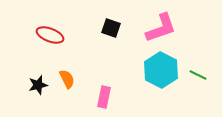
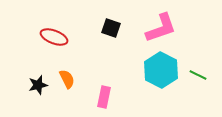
red ellipse: moved 4 px right, 2 px down
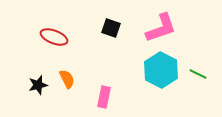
green line: moved 1 px up
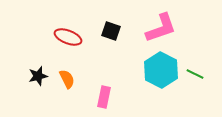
black square: moved 3 px down
red ellipse: moved 14 px right
green line: moved 3 px left
black star: moved 9 px up
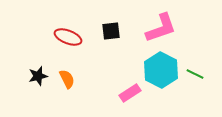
black square: rotated 24 degrees counterclockwise
pink rectangle: moved 26 px right, 4 px up; rotated 45 degrees clockwise
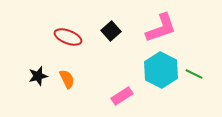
black square: rotated 36 degrees counterclockwise
green line: moved 1 px left
pink rectangle: moved 8 px left, 3 px down
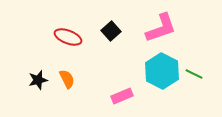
cyan hexagon: moved 1 px right, 1 px down
black star: moved 4 px down
pink rectangle: rotated 10 degrees clockwise
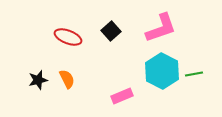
green line: rotated 36 degrees counterclockwise
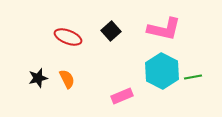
pink L-shape: moved 3 px right, 1 px down; rotated 32 degrees clockwise
green line: moved 1 px left, 3 px down
black star: moved 2 px up
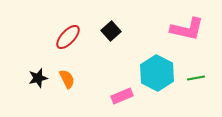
pink L-shape: moved 23 px right
red ellipse: rotated 68 degrees counterclockwise
cyan hexagon: moved 5 px left, 2 px down
green line: moved 3 px right, 1 px down
